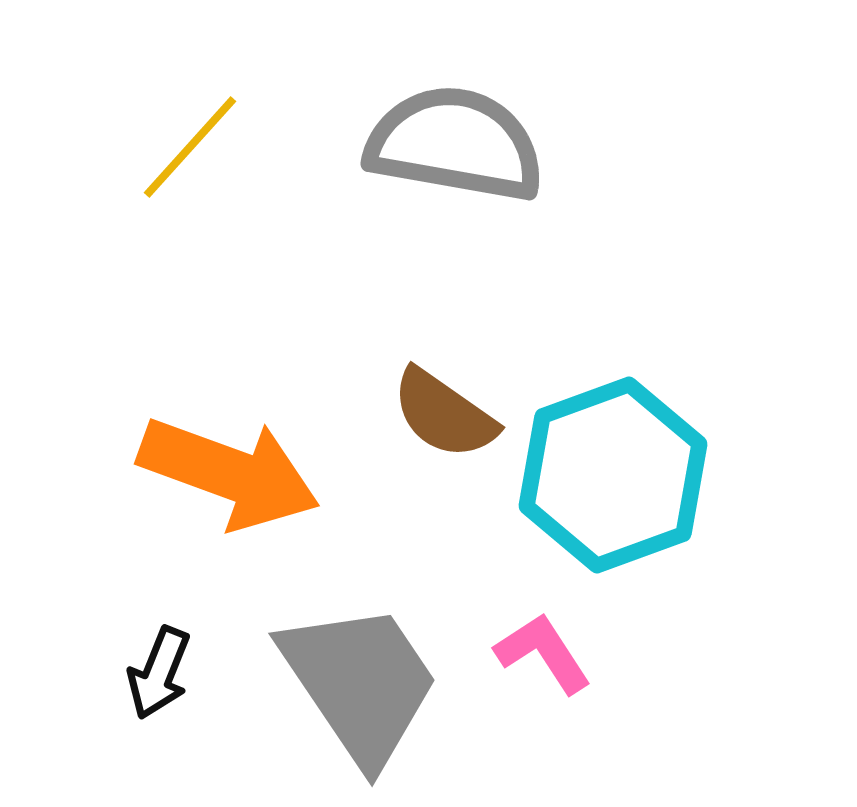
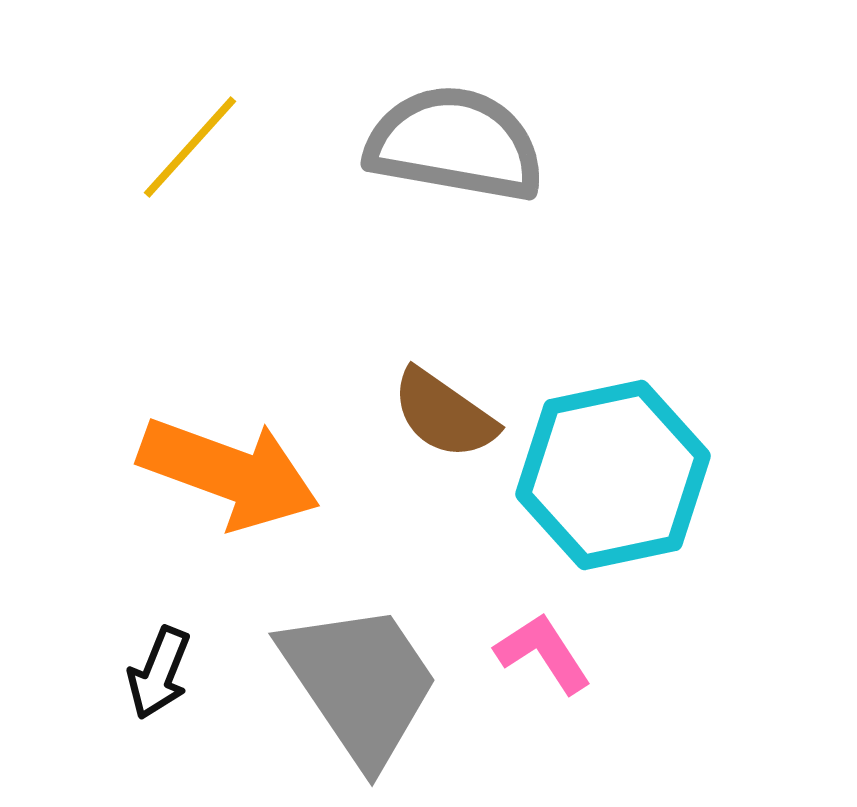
cyan hexagon: rotated 8 degrees clockwise
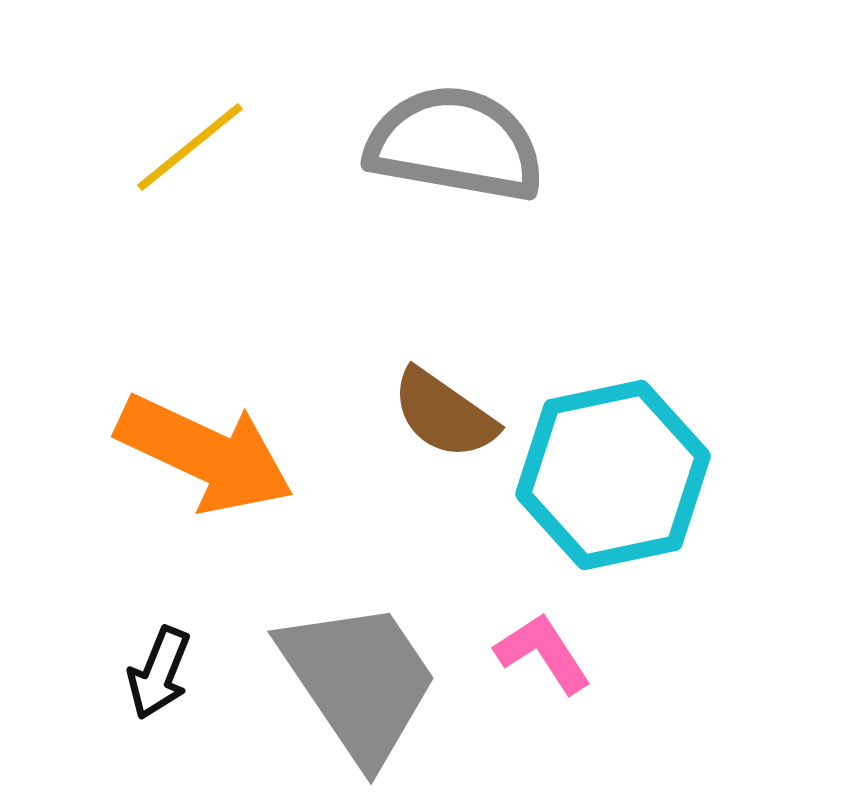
yellow line: rotated 9 degrees clockwise
orange arrow: moved 24 px left, 19 px up; rotated 5 degrees clockwise
gray trapezoid: moved 1 px left, 2 px up
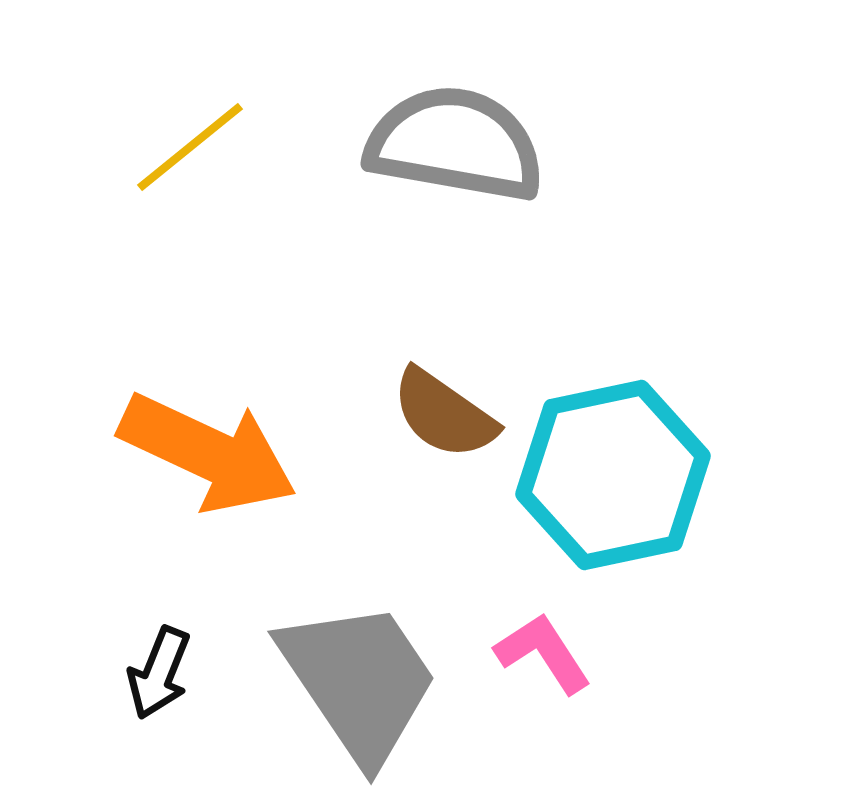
orange arrow: moved 3 px right, 1 px up
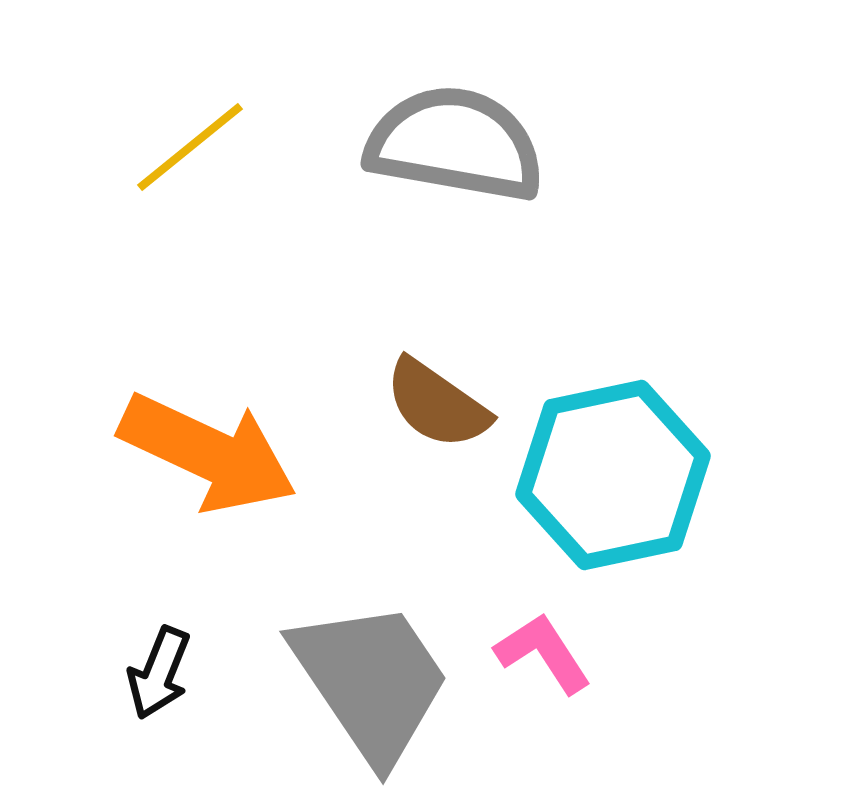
brown semicircle: moved 7 px left, 10 px up
gray trapezoid: moved 12 px right
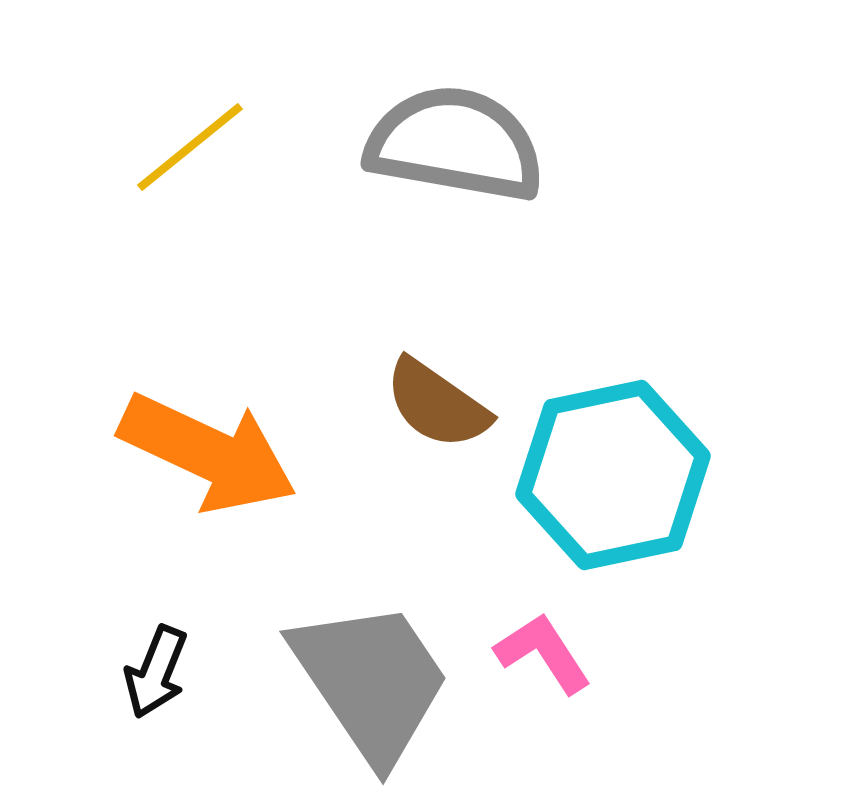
black arrow: moved 3 px left, 1 px up
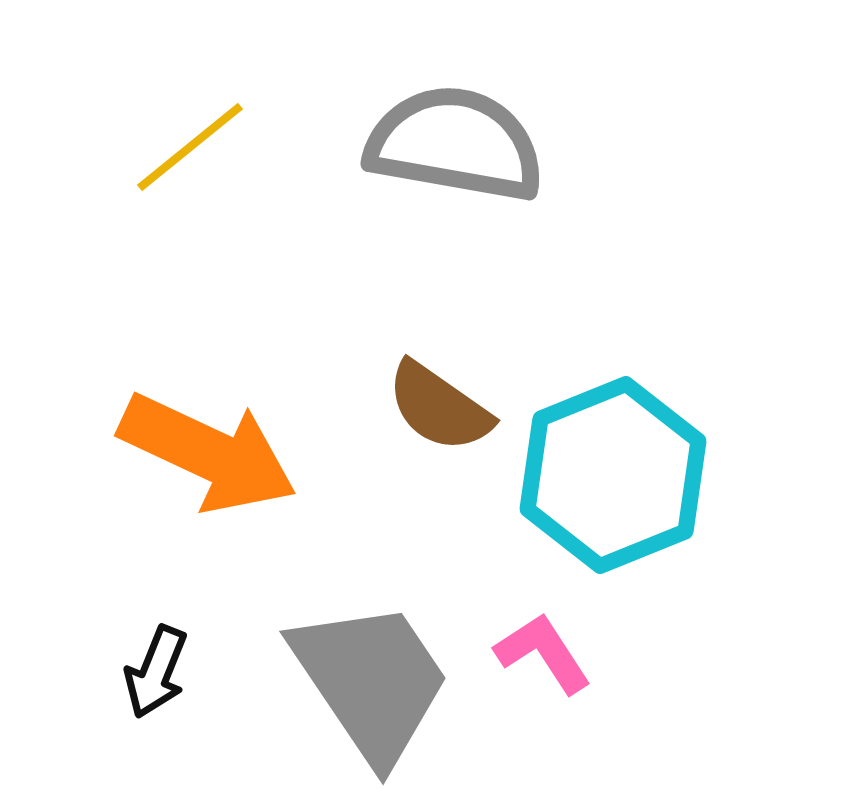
brown semicircle: moved 2 px right, 3 px down
cyan hexagon: rotated 10 degrees counterclockwise
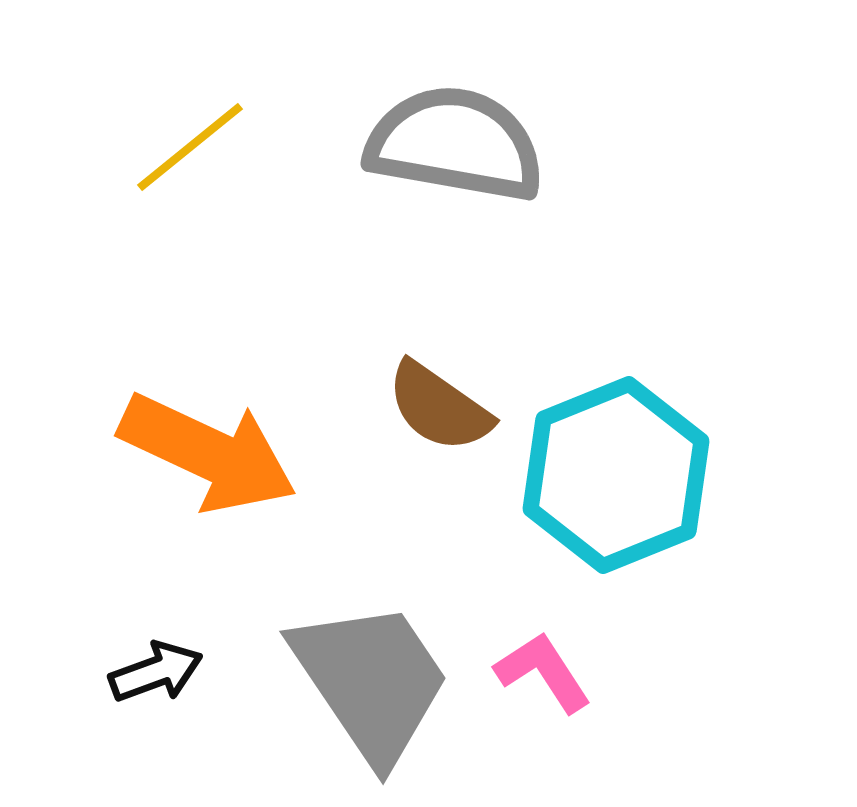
cyan hexagon: moved 3 px right
pink L-shape: moved 19 px down
black arrow: rotated 132 degrees counterclockwise
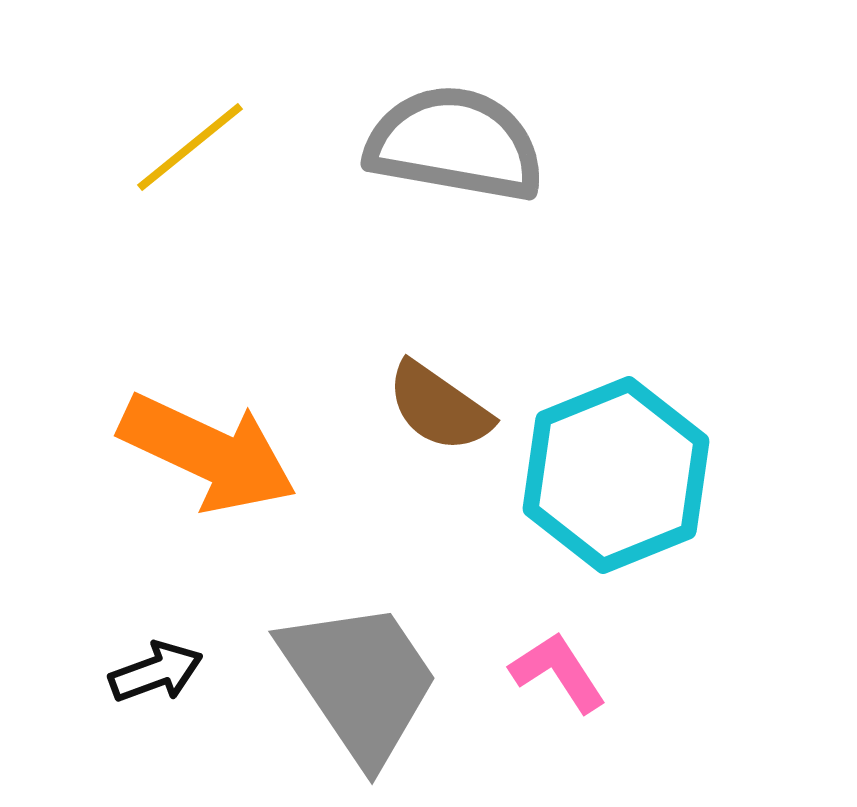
pink L-shape: moved 15 px right
gray trapezoid: moved 11 px left
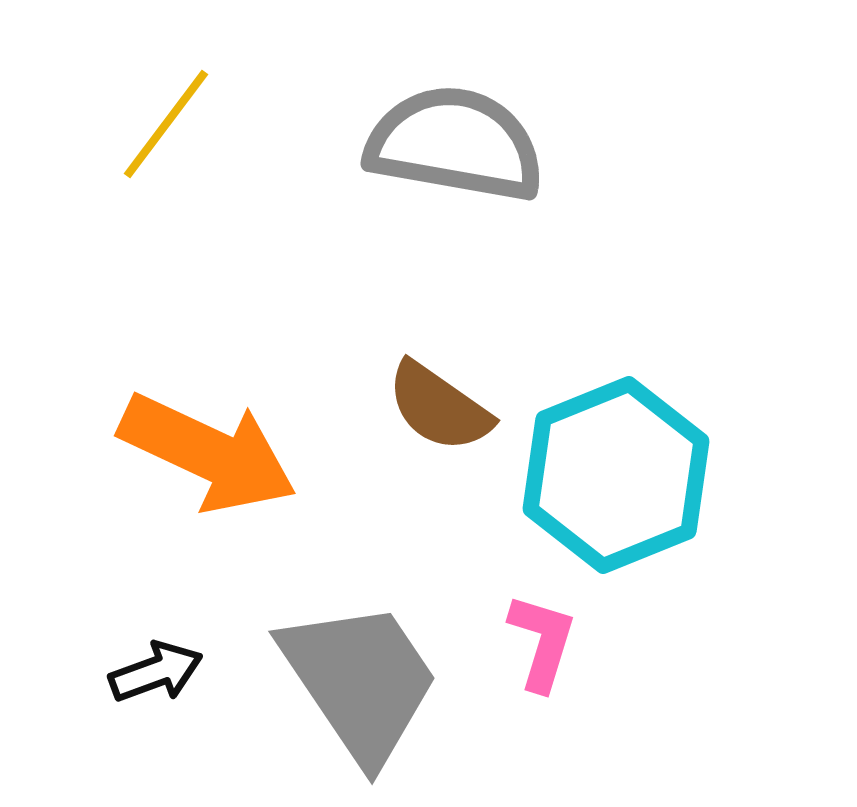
yellow line: moved 24 px left, 23 px up; rotated 14 degrees counterclockwise
pink L-shape: moved 16 px left, 30 px up; rotated 50 degrees clockwise
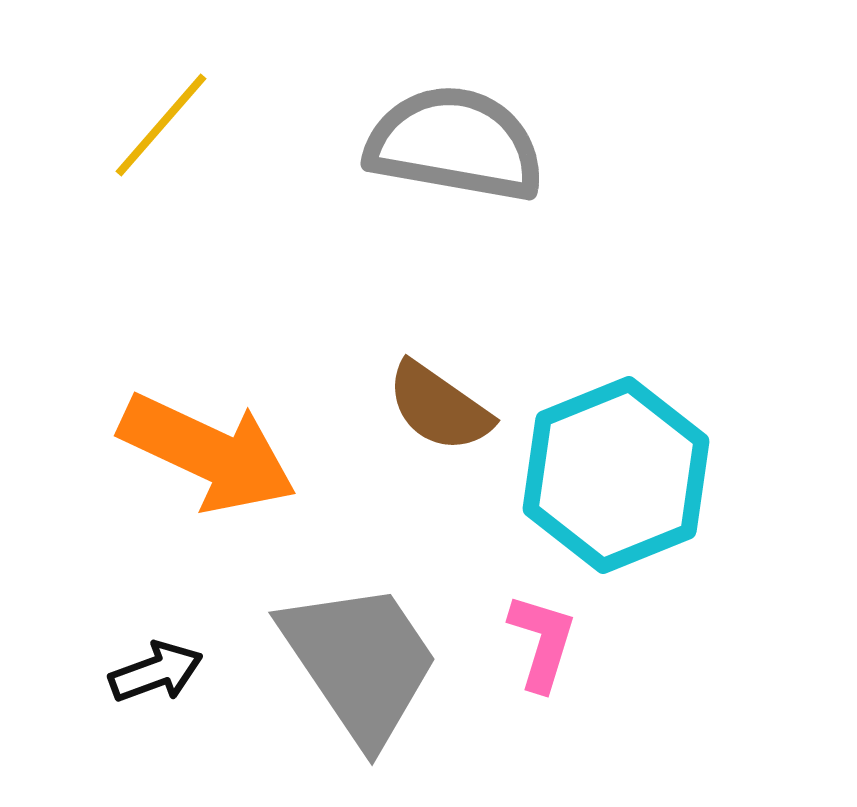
yellow line: moved 5 px left, 1 px down; rotated 4 degrees clockwise
gray trapezoid: moved 19 px up
